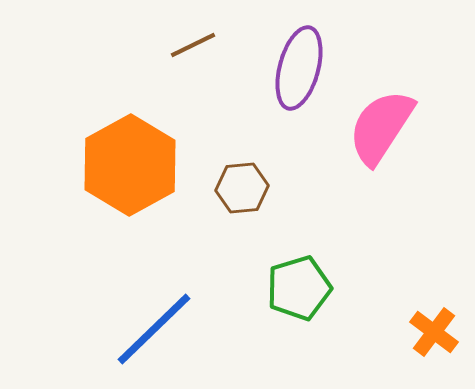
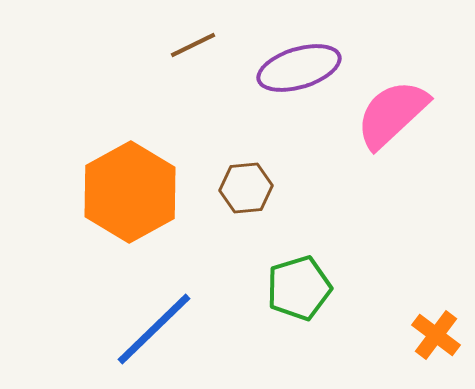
purple ellipse: rotated 58 degrees clockwise
pink semicircle: moved 11 px right, 13 px up; rotated 14 degrees clockwise
orange hexagon: moved 27 px down
brown hexagon: moved 4 px right
orange cross: moved 2 px right, 3 px down
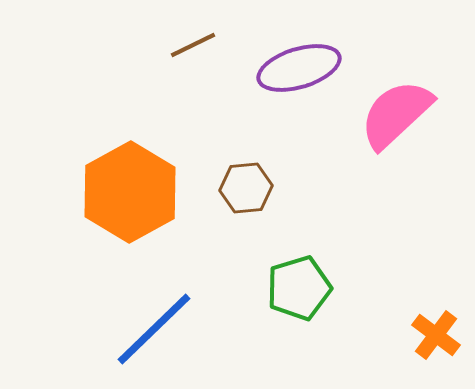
pink semicircle: moved 4 px right
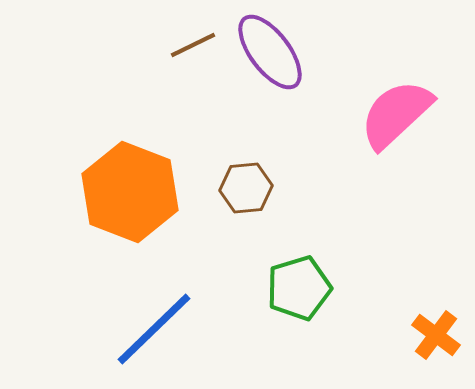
purple ellipse: moved 29 px left, 16 px up; rotated 70 degrees clockwise
orange hexagon: rotated 10 degrees counterclockwise
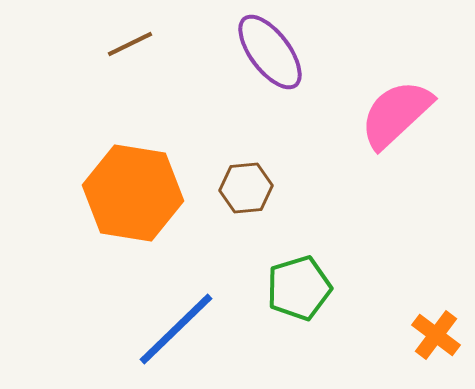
brown line: moved 63 px left, 1 px up
orange hexagon: moved 3 px right, 1 px down; rotated 12 degrees counterclockwise
blue line: moved 22 px right
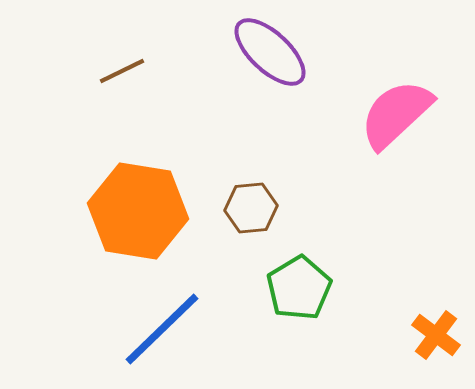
brown line: moved 8 px left, 27 px down
purple ellipse: rotated 10 degrees counterclockwise
brown hexagon: moved 5 px right, 20 px down
orange hexagon: moved 5 px right, 18 px down
green pentagon: rotated 14 degrees counterclockwise
blue line: moved 14 px left
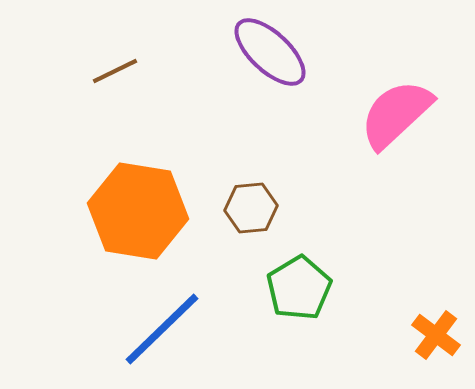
brown line: moved 7 px left
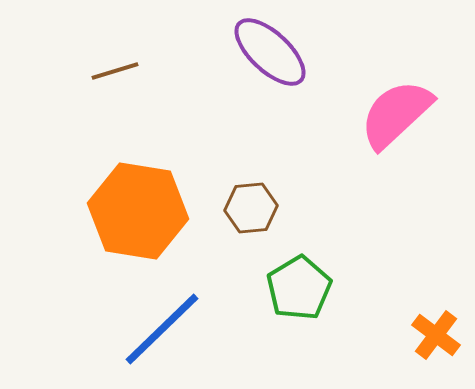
brown line: rotated 9 degrees clockwise
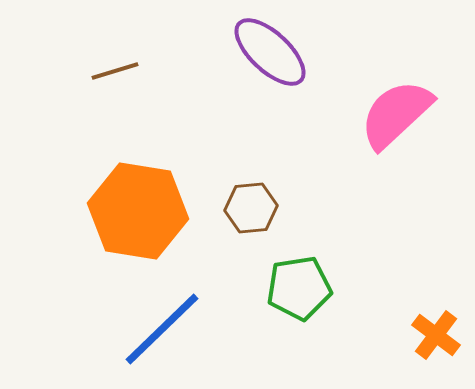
green pentagon: rotated 22 degrees clockwise
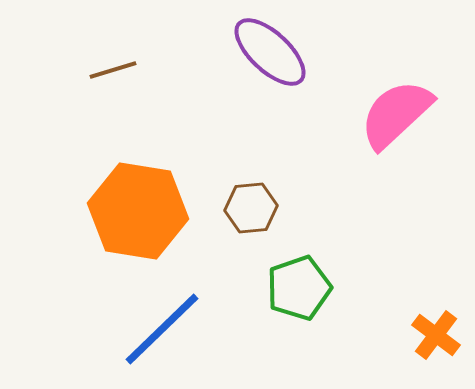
brown line: moved 2 px left, 1 px up
green pentagon: rotated 10 degrees counterclockwise
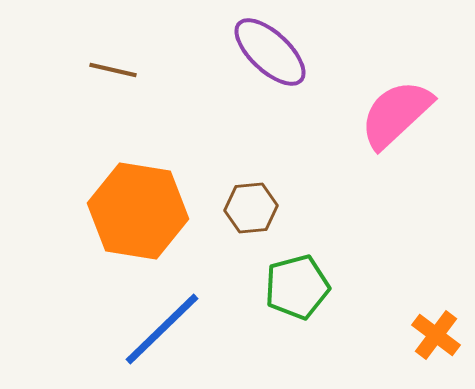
brown line: rotated 30 degrees clockwise
green pentagon: moved 2 px left, 1 px up; rotated 4 degrees clockwise
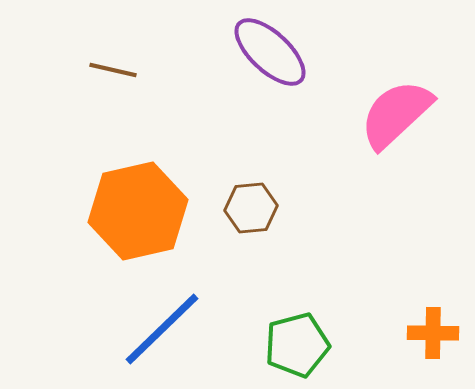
orange hexagon: rotated 22 degrees counterclockwise
green pentagon: moved 58 px down
orange cross: moved 3 px left, 2 px up; rotated 36 degrees counterclockwise
